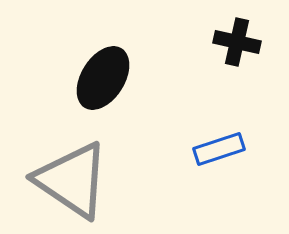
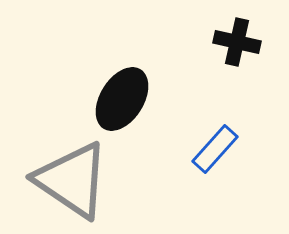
black ellipse: moved 19 px right, 21 px down
blue rectangle: moved 4 px left; rotated 30 degrees counterclockwise
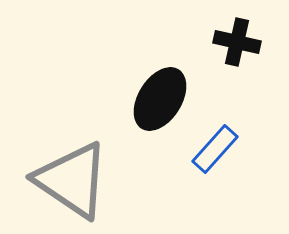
black ellipse: moved 38 px right
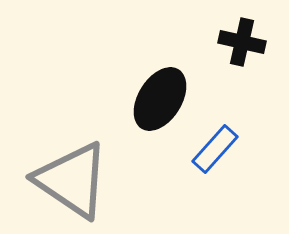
black cross: moved 5 px right
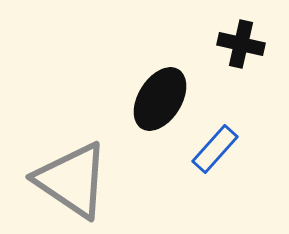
black cross: moved 1 px left, 2 px down
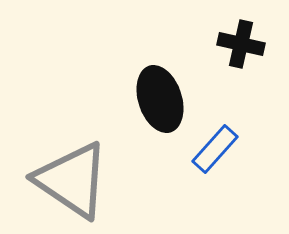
black ellipse: rotated 50 degrees counterclockwise
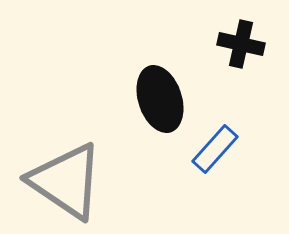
gray triangle: moved 6 px left, 1 px down
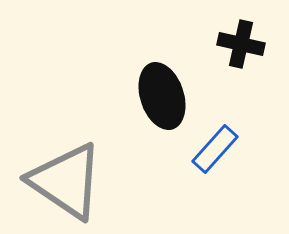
black ellipse: moved 2 px right, 3 px up
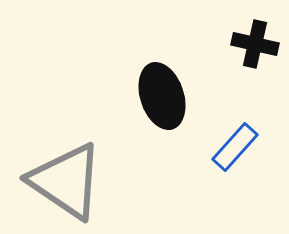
black cross: moved 14 px right
blue rectangle: moved 20 px right, 2 px up
